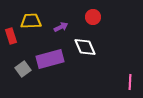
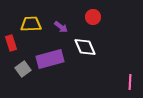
yellow trapezoid: moved 3 px down
purple arrow: rotated 64 degrees clockwise
red rectangle: moved 7 px down
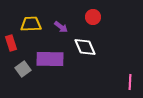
purple rectangle: rotated 16 degrees clockwise
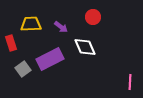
purple rectangle: rotated 28 degrees counterclockwise
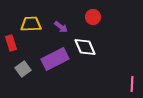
purple rectangle: moved 5 px right
pink line: moved 2 px right, 2 px down
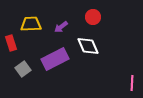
purple arrow: rotated 104 degrees clockwise
white diamond: moved 3 px right, 1 px up
pink line: moved 1 px up
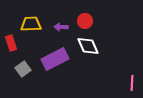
red circle: moved 8 px left, 4 px down
purple arrow: rotated 40 degrees clockwise
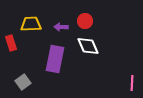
purple rectangle: rotated 52 degrees counterclockwise
gray square: moved 13 px down
